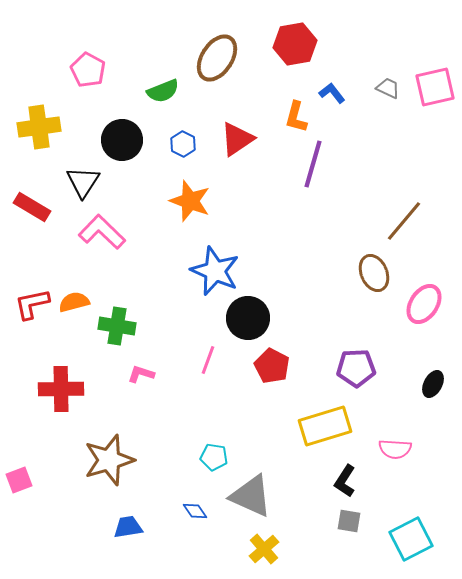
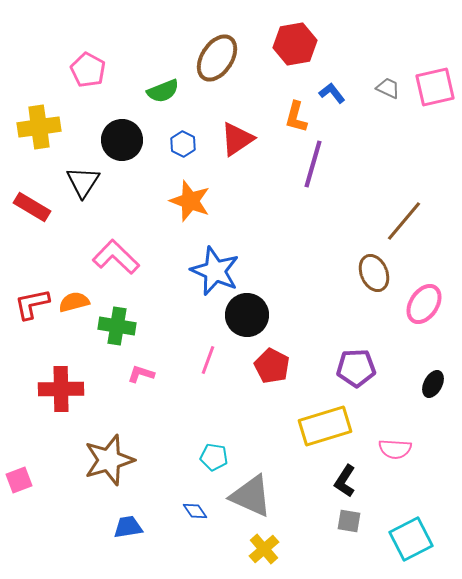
pink L-shape at (102, 232): moved 14 px right, 25 px down
black circle at (248, 318): moved 1 px left, 3 px up
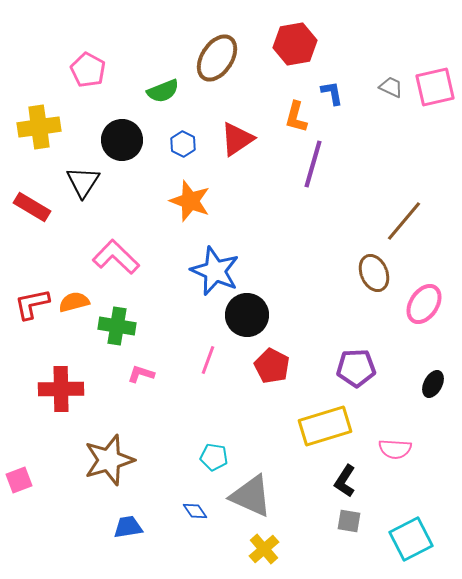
gray trapezoid at (388, 88): moved 3 px right, 1 px up
blue L-shape at (332, 93): rotated 28 degrees clockwise
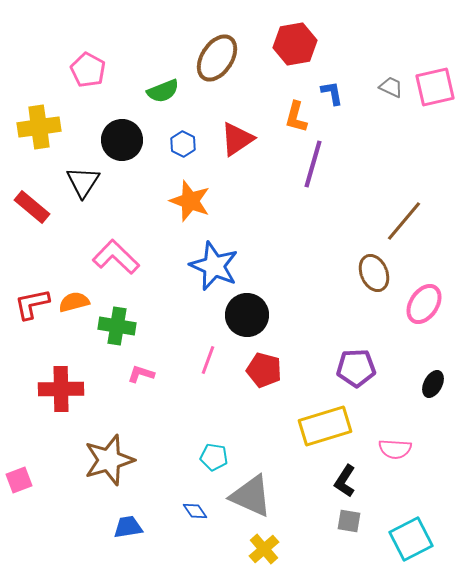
red rectangle at (32, 207): rotated 9 degrees clockwise
blue star at (215, 271): moved 1 px left, 5 px up
red pentagon at (272, 366): moved 8 px left, 4 px down; rotated 12 degrees counterclockwise
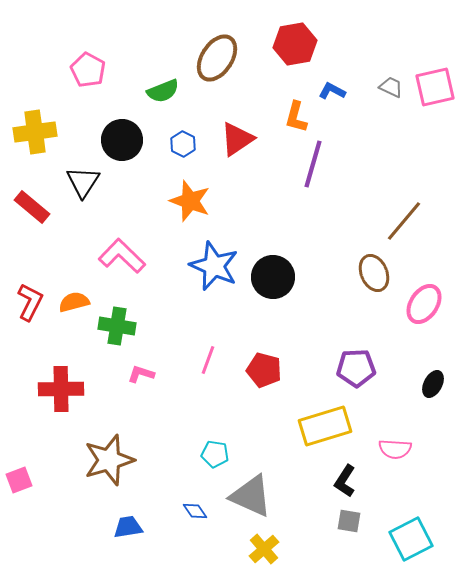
blue L-shape at (332, 93): moved 2 px up; rotated 52 degrees counterclockwise
yellow cross at (39, 127): moved 4 px left, 5 px down
pink L-shape at (116, 257): moved 6 px right, 1 px up
red L-shape at (32, 304): moved 2 px left, 2 px up; rotated 129 degrees clockwise
black circle at (247, 315): moved 26 px right, 38 px up
cyan pentagon at (214, 457): moved 1 px right, 3 px up
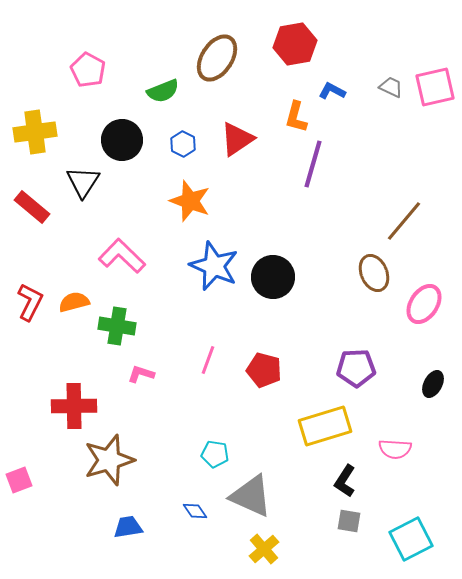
red cross at (61, 389): moved 13 px right, 17 px down
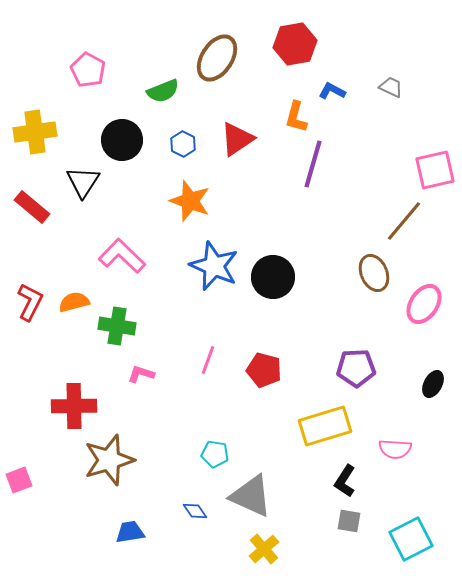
pink square at (435, 87): moved 83 px down
blue trapezoid at (128, 527): moved 2 px right, 5 px down
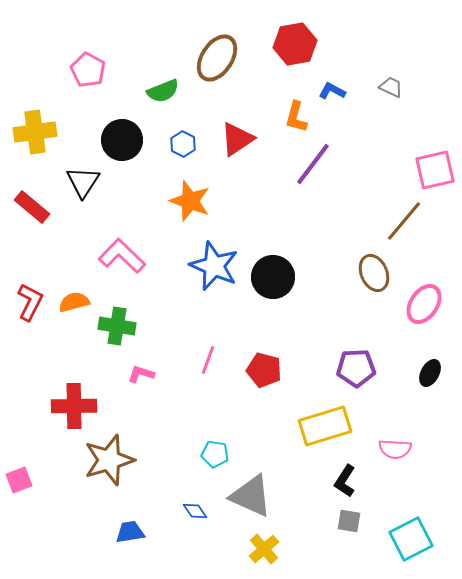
purple line at (313, 164): rotated 21 degrees clockwise
black ellipse at (433, 384): moved 3 px left, 11 px up
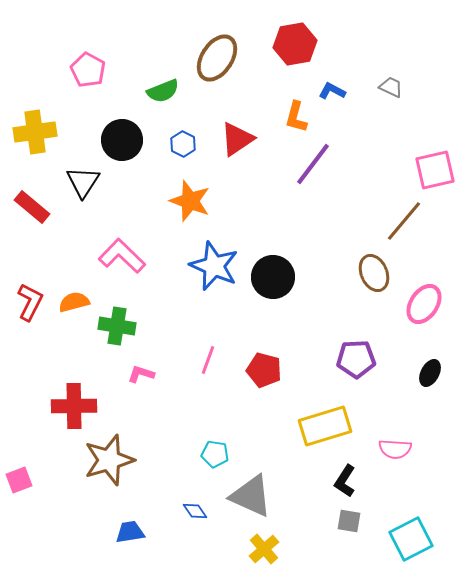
purple pentagon at (356, 368): moved 9 px up
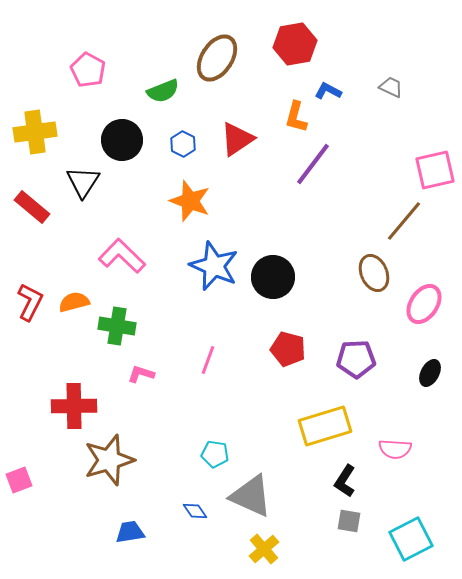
blue L-shape at (332, 91): moved 4 px left
red pentagon at (264, 370): moved 24 px right, 21 px up
